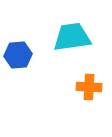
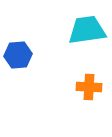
cyan trapezoid: moved 15 px right, 7 px up
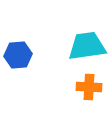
cyan trapezoid: moved 16 px down
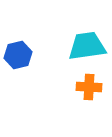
blue hexagon: rotated 8 degrees counterclockwise
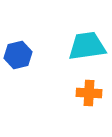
orange cross: moved 6 px down
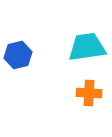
cyan trapezoid: moved 1 px down
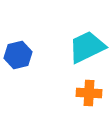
cyan trapezoid: rotated 18 degrees counterclockwise
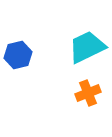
orange cross: moved 1 px left; rotated 25 degrees counterclockwise
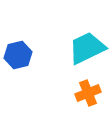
cyan trapezoid: moved 1 px down
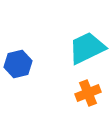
blue hexagon: moved 9 px down
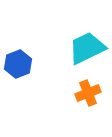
blue hexagon: rotated 8 degrees counterclockwise
